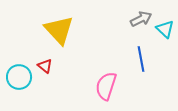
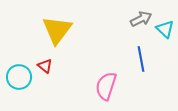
yellow triangle: moved 2 px left; rotated 20 degrees clockwise
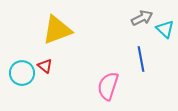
gray arrow: moved 1 px right, 1 px up
yellow triangle: rotated 32 degrees clockwise
cyan circle: moved 3 px right, 4 px up
pink semicircle: moved 2 px right
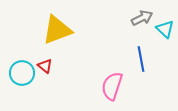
pink semicircle: moved 4 px right
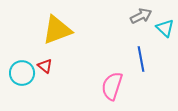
gray arrow: moved 1 px left, 2 px up
cyan triangle: moved 1 px up
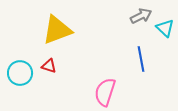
red triangle: moved 4 px right; rotated 21 degrees counterclockwise
cyan circle: moved 2 px left
pink semicircle: moved 7 px left, 6 px down
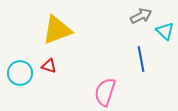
cyan triangle: moved 3 px down
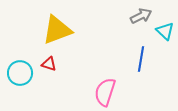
blue line: rotated 20 degrees clockwise
red triangle: moved 2 px up
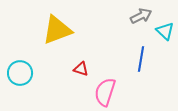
red triangle: moved 32 px right, 5 px down
